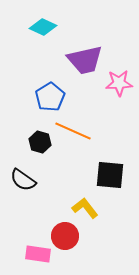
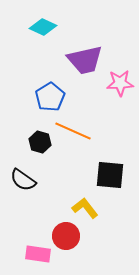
pink star: moved 1 px right
red circle: moved 1 px right
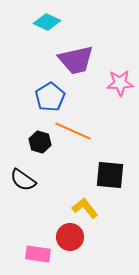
cyan diamond: moved 4 px right, 5 px up
purple trapezoid: moved 9 px left
red circle: moved 4 px right, 1 px down
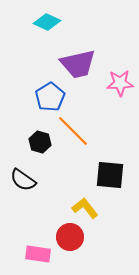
purple trapezoid: moved 2 px right, 4 px down
orange line: rotated 21 degrees clockwise
